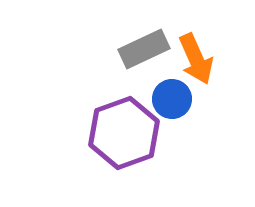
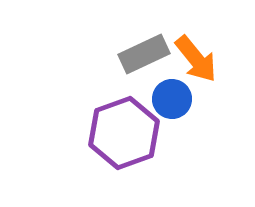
gray rectangle: moved 5 px down
orange arrow: rotated 15 degrees counterclockwise
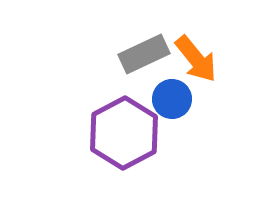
purple hexagon: rotated 8 degrees counterclockwise
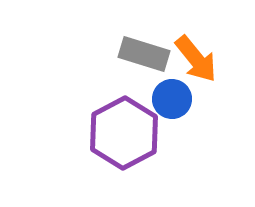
gray rectangle: rotated 42 degrees clockwise
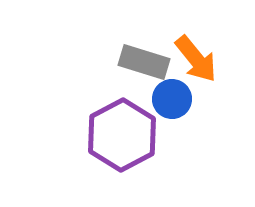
gray rectangle: moved 8 px down
purple hexagon: moved 2 px left, 2 px down
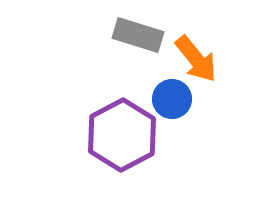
gray rectangle: moved 6 px left, 27 px up
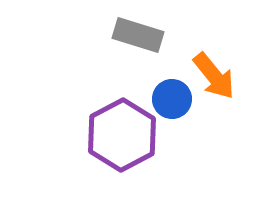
orange arrow: moved 18 px right, 17 px down
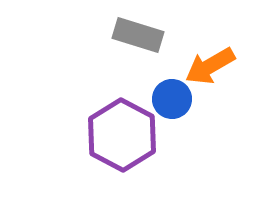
orange arrow: moved 4 px left, 10 px up; rotated 99 degrees clockwise
purple hexagon: rotated 4 degrees counterclockwise
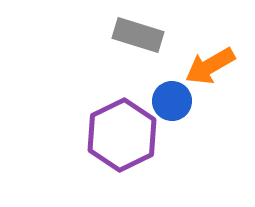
blue circle: moved 2 px down
purple hexagon: rotated 6 degrees clockwise
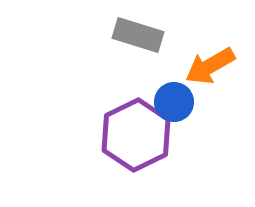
blue circle: moved 2 px right, 1 px down
purple hexagon: moved 14 px right
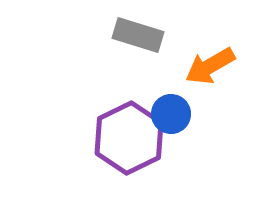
blue circle: moved 3 px left, 12 px down
purple hexagon: moved 7 px left, 3 px down
